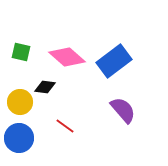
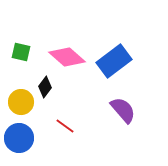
black diamond: rotated 60 degrees counterclockwise
yellow circle: moved 1 px right
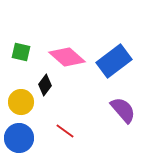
black diamond: moved 2 px up
red line: moved 5 px down
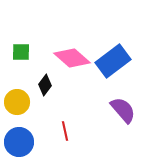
green square: rotated 12 degrees counterclockwise
pink diamond: moved 5 px right, 1 px down
blue rectangle: moved 1 px left
yellow circle: moved 4 px left
red line: rotated 42 degrees clockwise
blue circle: moved 4 px down
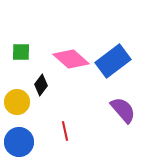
pink diamond: moved 1 px left, 1 px down
black diamond: moved 4 px left
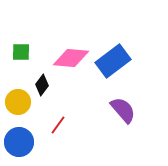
pink diamond: moved 1 px up; rotated 36 degrees counterclockwise
black diamond: moved 1 px right
yellow circle: moved 1 px right
red line: moved 7 px left, 6 px up; rotated 48 degrees clockwise
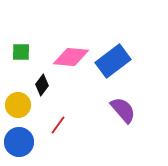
pink diamond: moved 1 px up
yellow circle: moved 3 px down
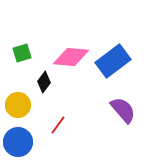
green square: moved 1 px right, 1 px down; rotated 18 degrees counterclockwise
black diamond: moved 2 px right, 3 px up
blue circle: moved 1 px left
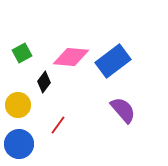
green square: rotated 12 degrees counterclockwise
blue circle: moved 1 px right, 2 px down
